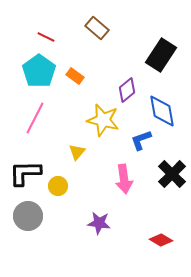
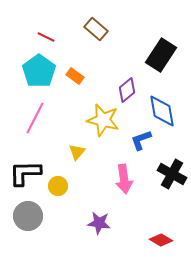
brown rectangle: moved 1 px left, 1 px down
black cross: rotated 16 degrees counterclockwise
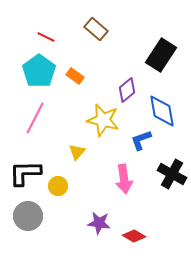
red diamond: moved 27 px left, 4 px up
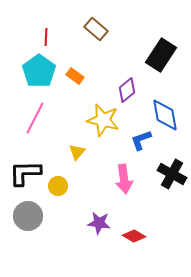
red line: rotated 66 degrees clockwise
blue diamond: moved 3 px right, 4 px down
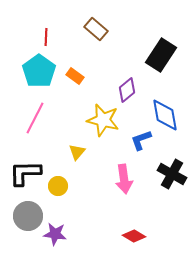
purple star: moved 44 px left, 11 px down
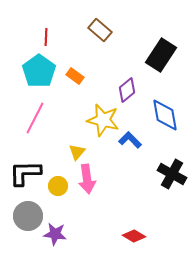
brown rectangle: moved 4 px right, 1 px down
blue L-shape: moved 11 px left; rotated 65 degrees clockwise
pink arrow: moved 37 px left
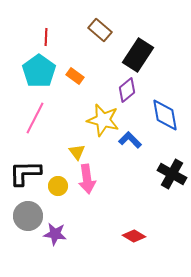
black rectangle: moved 23 px left
yellow triangle: rotated 18 degrees counterclockwise
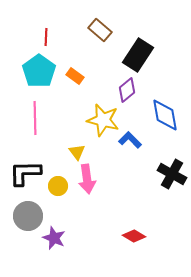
pink line: rotated 28 degrees counterclockwise
purple star: moved 1 px left, 4 px down; rotated 15 degrees clockwise
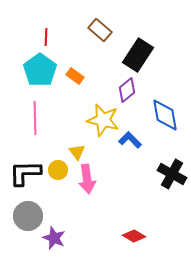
cyan pentagon: moved 1 px right, 1 px up
yellow circle: moved 16 px up
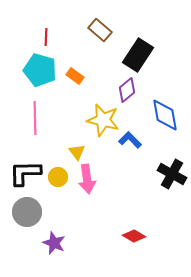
cyan pentagon: rotated 20 degrees counterclockwise
yellow circle: moved 7 px down
gray circle: moved 1 px left, 4 px up
purple star: moved 5 px down
